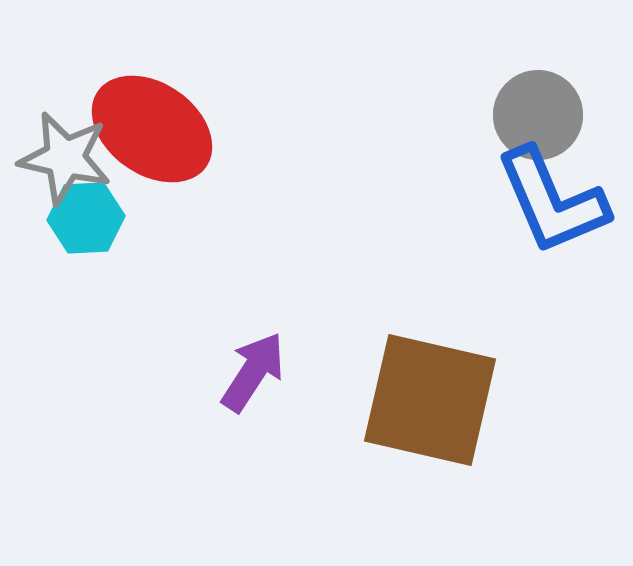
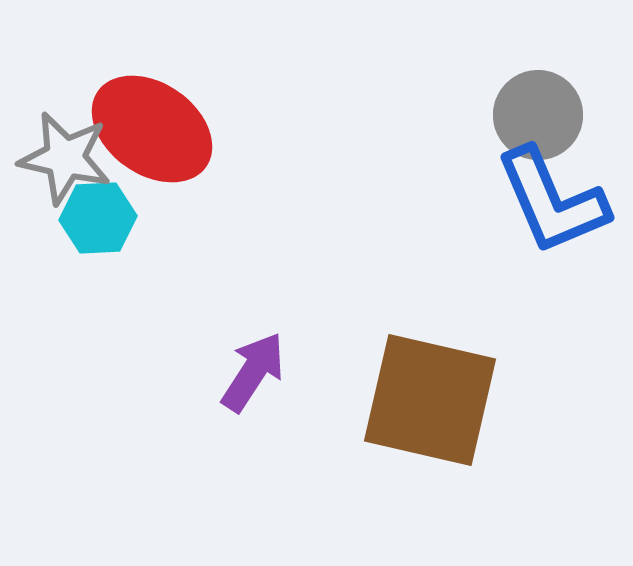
cyan hexagon: moved 12 px right
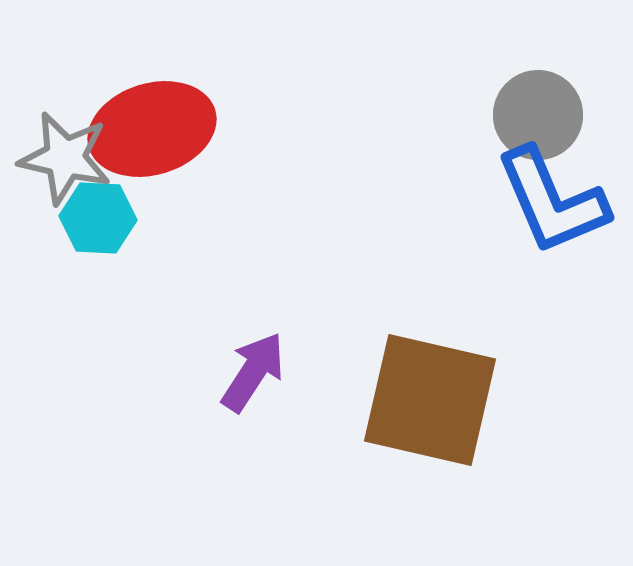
red ellipse: rotated 52 degrees counterclockwise
cyan hexagon: rotated 6 degrees clockwise
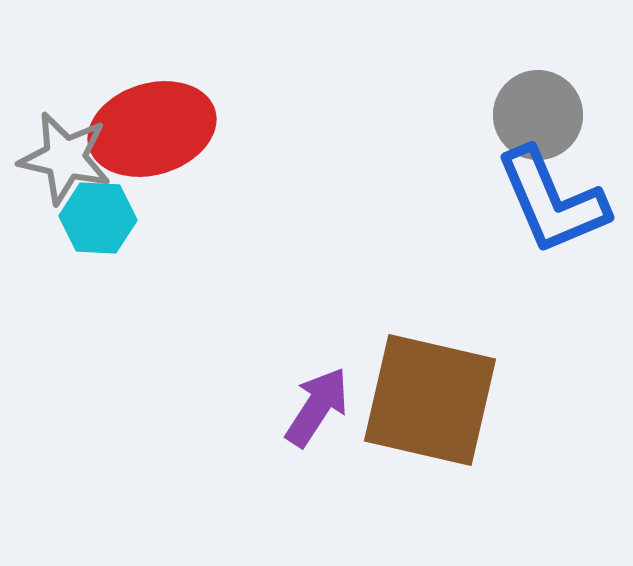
purple arrow: moved 64 px right, 35 px down
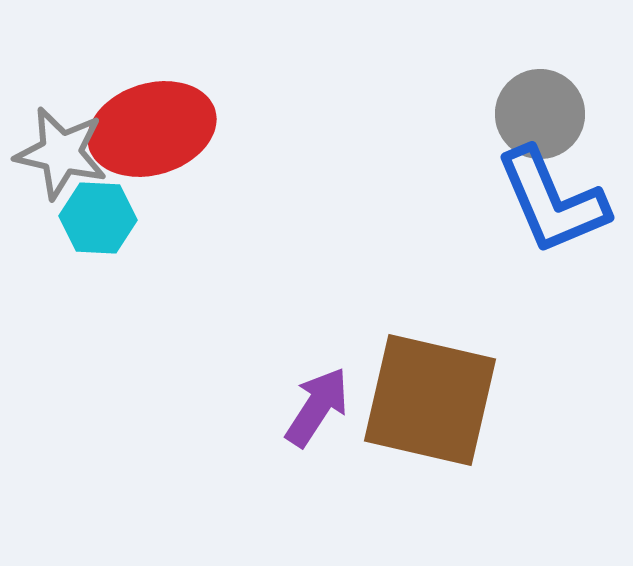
gray circle: moved 2 px right, 1 px up
gray star: moved 4 px left, 5 px up
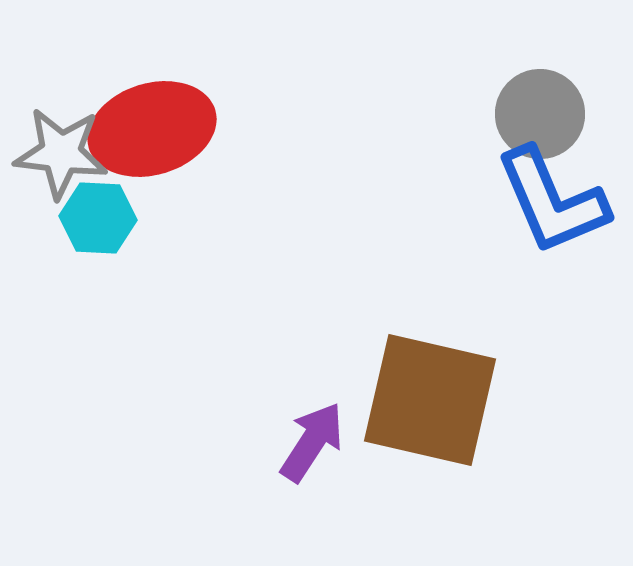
gray star: rotated 6 degrees counterclockwise
purple arrow: moved 5 px left, 35 px down
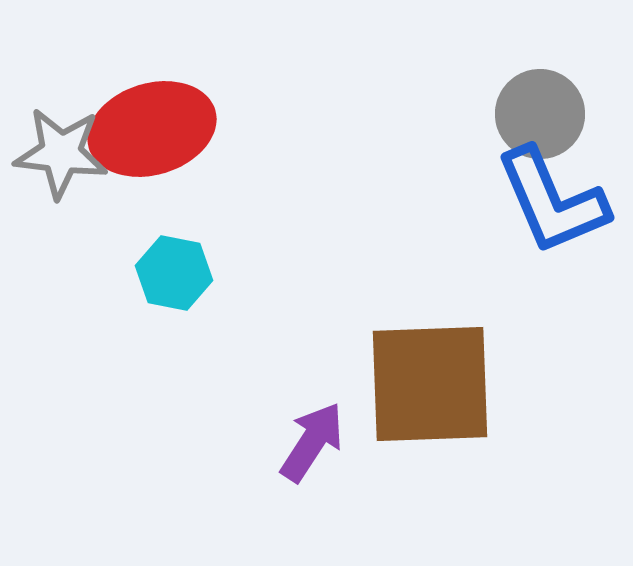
cyan hexagon: moved 76 px right, 55 px down; rotated 8 degrees clockwise
brown square: moved 16 px up; rotated 15 degrees counterclockwise
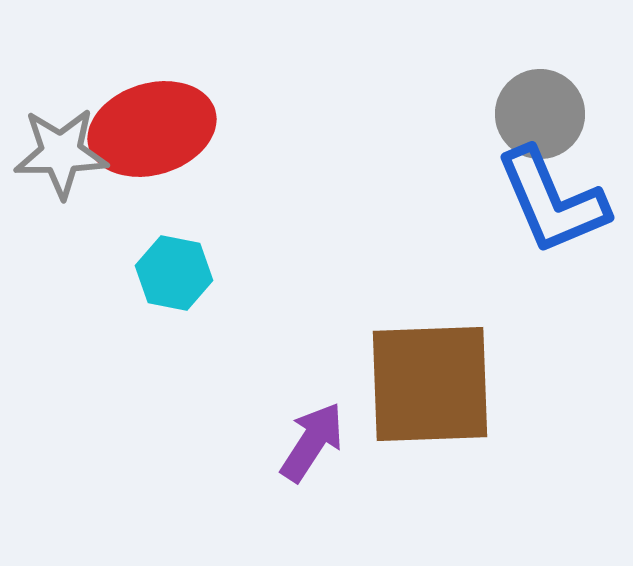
gray star: rotated 8 degrees counterclockwise
